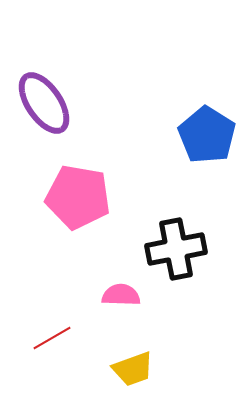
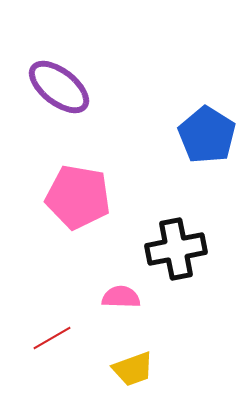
purple ellipse: moved 15 px right, 16 px up; rotated 18 degrees counterclockwise
pink semicircle: moved 2 px down
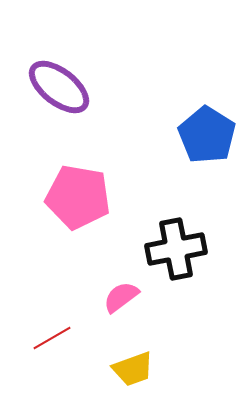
pink semicircle: rotated 39 degrees counterclockwise
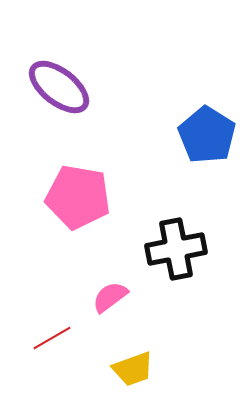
pink semicircle: moved 11 px left
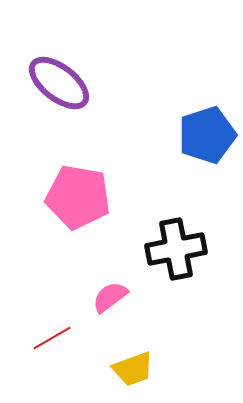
purple ellipse: moved 4 px up
blue pentagon: rotated 22 degrees clockwise
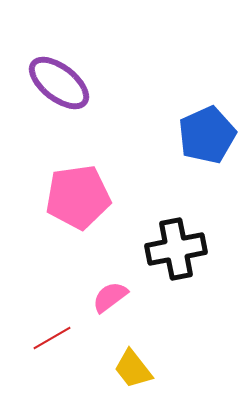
blue pentagon: rotated 6 degrees counterclockwise
pink pentagon: rotated 18 degrees counterclockwise
yellow trapezoid: rotated 72 degrees clockwise
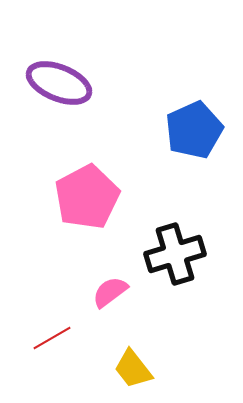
purple ellipse: rotated 16 degrees counterclockwise
blue pentagon: moved 13 px left, 5 px up
pink pentagon: moved 9 px right; rotated 20 degrees counterclockwise
black cross: moved 1 px left, 5 px down; rotated 6 degrees counterclockwise
pink semicircle: moved 5 px up
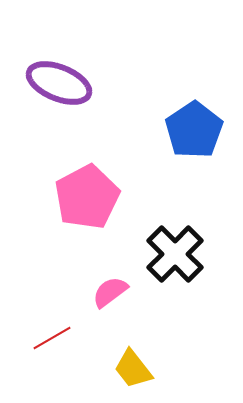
blue pentagon: rotated 10 degrees counterclockwise
black cross: rotated 28 degrees counterclockwise
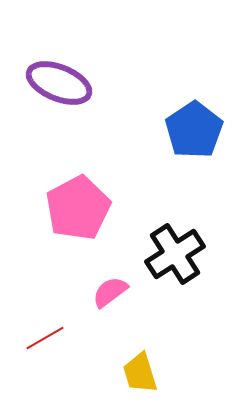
pink pentagon: moved 9 px left, 11 px down
black cross: rotated 12 degrees clockwise
red line: moved 7 px left
yellow trapezoid: moved 7 px right, 4 px down; rotated 21 degrees clockwise
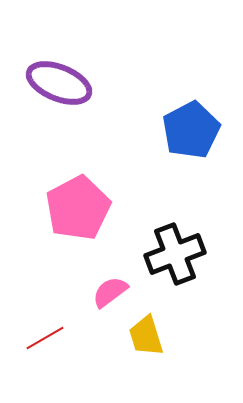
blue pentagon: moved 3 px left; rotated 6 degrees clockwise
black cross: rotated 12 degrees clockwise
yellow trapezoid: moved 6 px right, 37 px up
